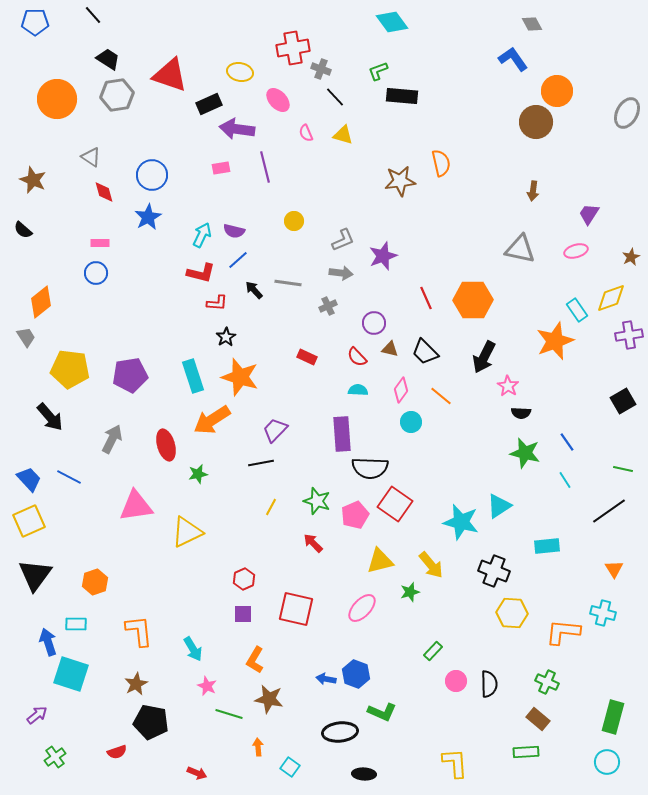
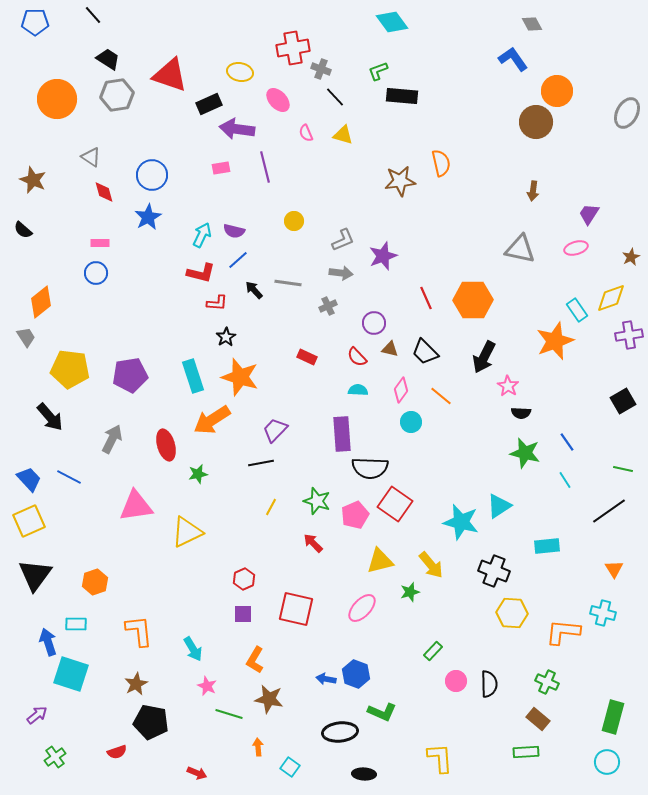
pink ellipse at (576, 251): moved 3 px up
yellow L-shape at (455, 763): moved 15 px left, 5 px up
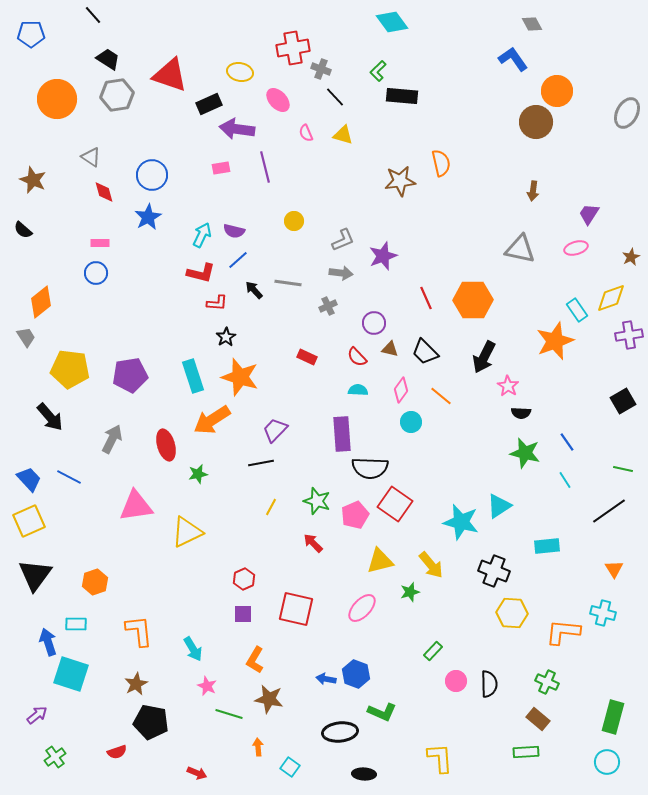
blue pentagon at (35, 22): moved 4 px left, 12 px down
green L-shape at (378, 71): rotated 25 degrees counterclockwise
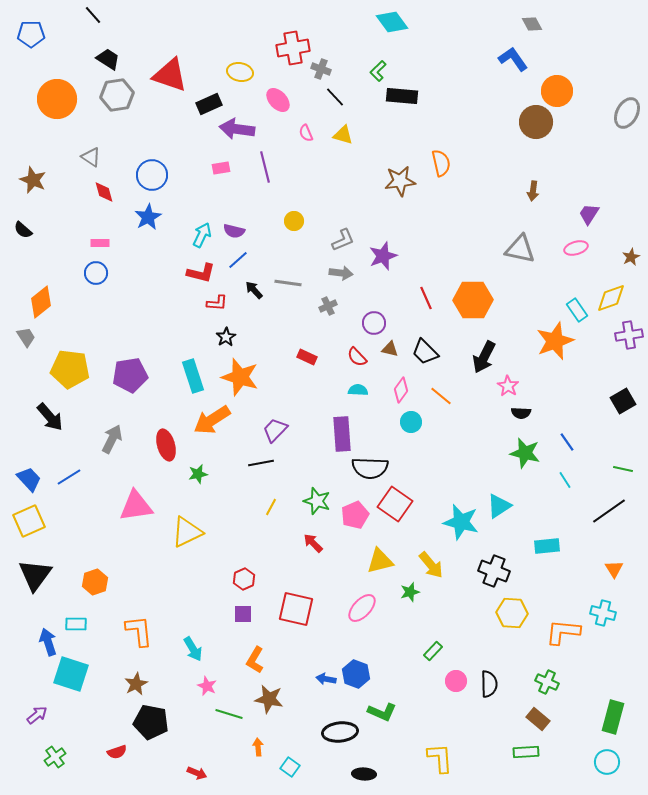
blue line at (69, 477): rotated 60 degrees counterclockwise
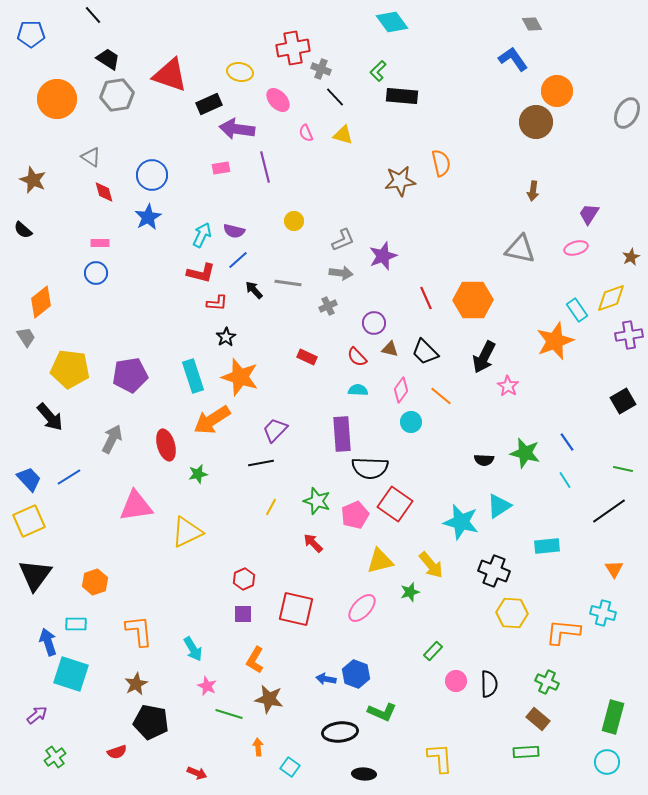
black semicircle at (521, 413): moved 37 px left, 47 px down
